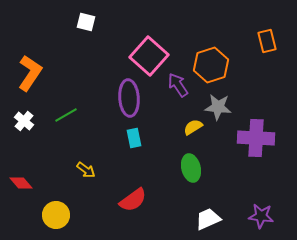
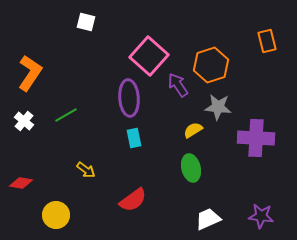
yellow semicircle: moved 3 px down
red diamond: rotated 40 degrees counterclockwise
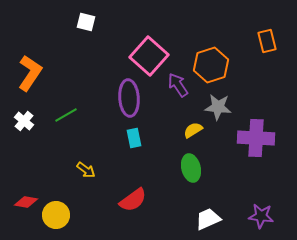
red diamond: moved 5 px right, 19 px down
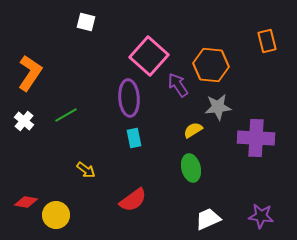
orange hexagon: rotated 24 degrees clockwise
gray star: rotated 12 degrees counterclockwise
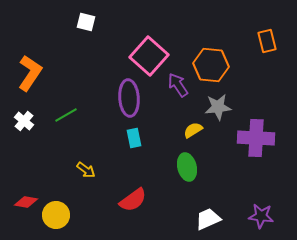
green ellipse: moved 4 px left, 1 px up
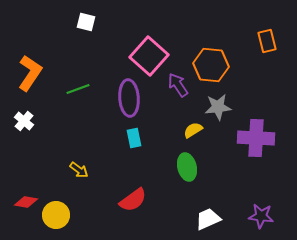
green line: moved 12 px right, 26 px up; rotated 10 degrees clockwise
yellow arrow: moved 7 px left
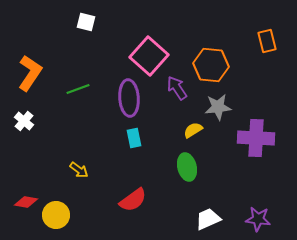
purple arrow: moved 1 px left, 3 px down
purple star: moved 3 px left, 3 px down
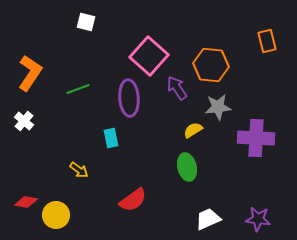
cyan rectangle: moved 23 px left
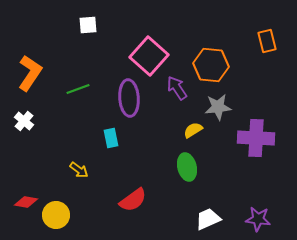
white square: moved 2 px right, 3 px down; rotated 18 degrees counterclockwise
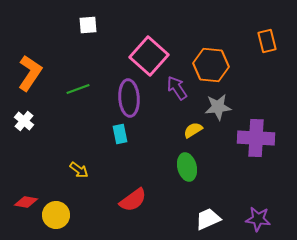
cyan rectangle: moved 9 px right, 4 px up
